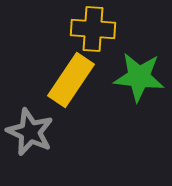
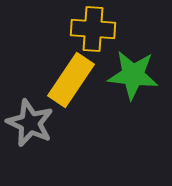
green star: moved 6 px left, 2 px up
gray star: moved 9 px up
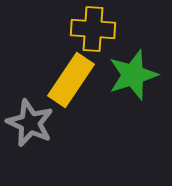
green star: rotated 24 degrees counterclockwise
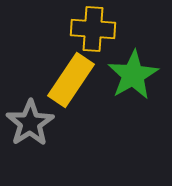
green star: rotated 12 degrees counterclockwise
gray star: rotated 15 degrees clockwise
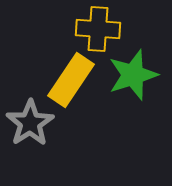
yellow cross: moved 5 px right
green star: rotated 12 degrees clockwise
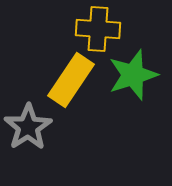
gray star: moved 2 px left, 4 px down
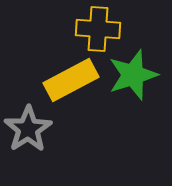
yellow rectangle: rotated 28 degrees clockwise
gray star: moved 2 px down
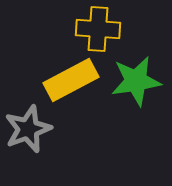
green star: moved 3 px right, 6 px down; rotated 9 degrees clockwise
gray star: rotated 12 degrees clockwise
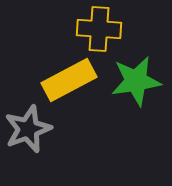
yellow cross: moved 1 px right
yellow rectangle: moved 2 px left
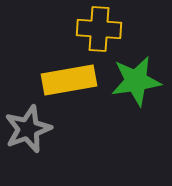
yellow rectangle: rotated 18 degrees clockwise
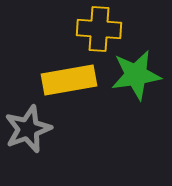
green star: moved 6 px up
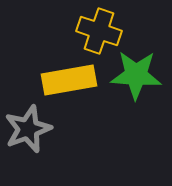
yellow cross: moved 2 px down; rotated 15 degrees clockwise
green star: rotated 12 degrees clockwise
